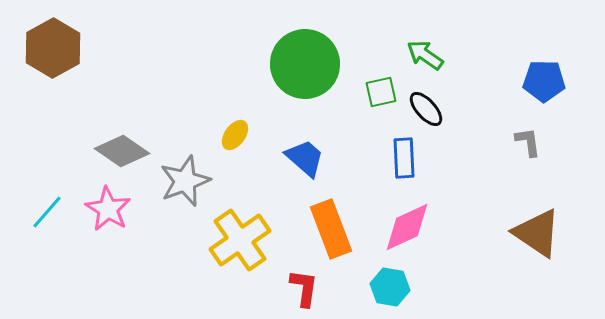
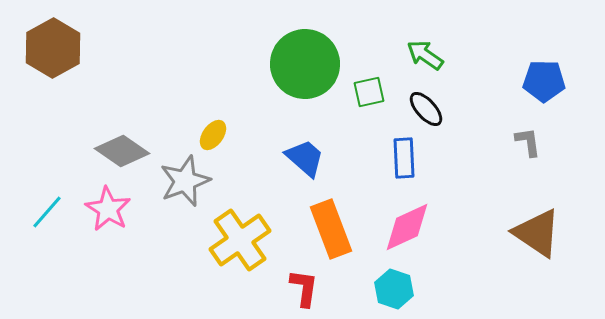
green square: moved 12 px left
yellow ellipse: moved 22 px left
cyan hexagon: moved 4 px right, 2 px down; rotated 9 degrees clockwise
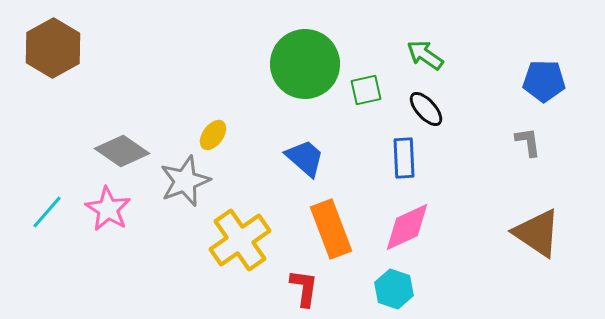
green square: moved 3 px left, 2 px up
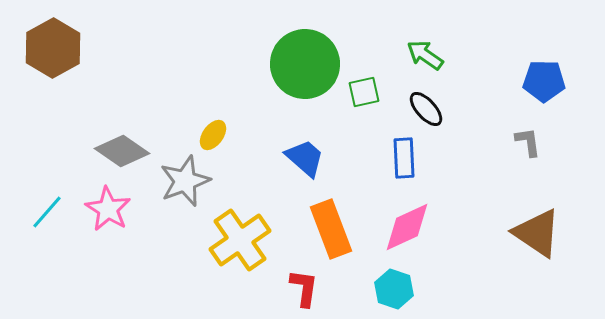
green square: moved 2 px left, 2 px down
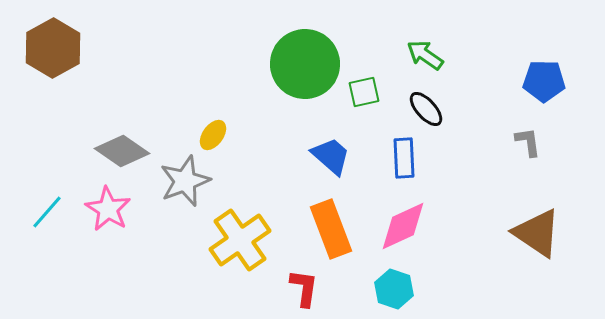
blue trapezoid: moved 26 px right, 2 px up
pink diamond: moved 4 px left, 1 px up
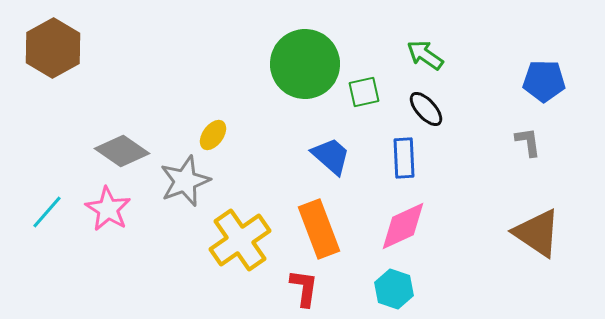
orange rectangle: moved 12 px left
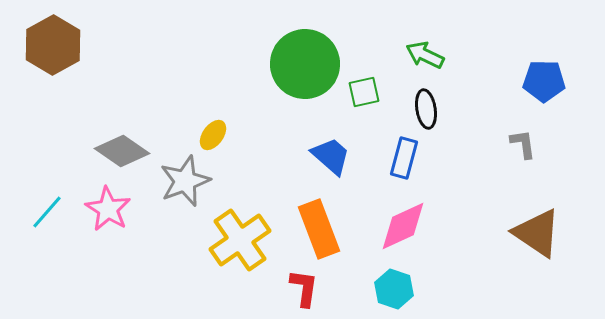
brown hexagon: moved 3 px up
green arrow: rotated 9 degrees counterclockwise
black ellipse: rotated 33 degrees clockwise
gray L-shape: moved 5 px left, 2 px down
blue rectangle: rotated 18 degrees clockwise
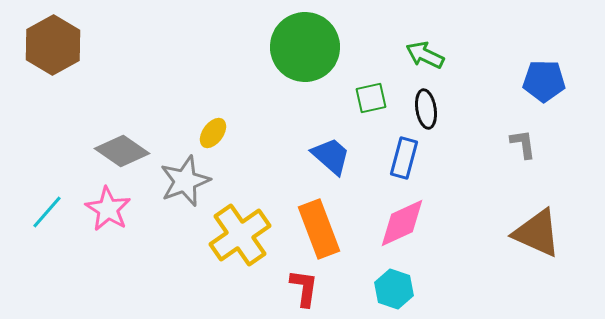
green circle: moved 17 px up
green square: moved 7 px right, 6 px down
yellow ellipse: moved 2 px up
pink diamond: moved 1 px left, 3 px up
brown triangle: rotated 10 degrees counterclockwise
yellow cross: moved 5 px up
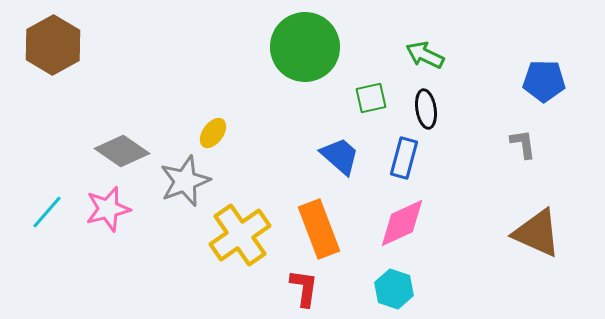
blue trapezoid: moved 9 px right
pink star: rotated 27 degrees clockwise
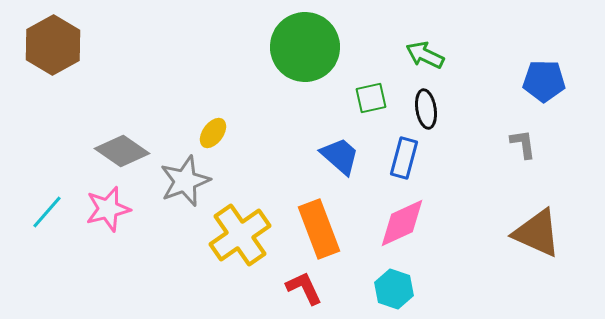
red L-shape: rotated 33 degrees counterclockwise
